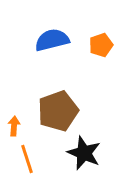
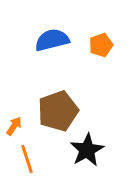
orange arrow: rotated 30 degrees clockwise
black star: moved 3 px right, 3 px up; rotated 20 degrees clockwise
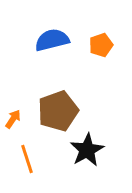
orange arrow: moved 1 px left, 7 px up
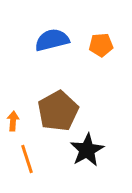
orange pentagon: rotated 15 degrees clockwise
brown pentagon: rotated 9 degrees counterclockwise
orange arrow: moved 2 px down; rotated 30 degrees counterclockwise
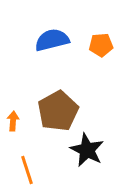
black star: rotated 16 degrees counterclockwise
orange line: moved 11 px down
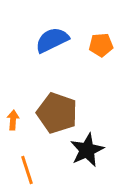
blue semicircle: rotated 12 degrees counterclockwise
brown pentagon: moved 1 px left, 2 px down; rotated 24 degrees counterclockwise
orange arrow: moved 1 px up
black star: rotated 20 degrees clockwise
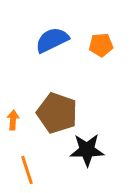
black star: rotated 24 degrees clockwise
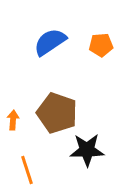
blue semicircle: moved 2 px left, 2 px down; rotated 8 degrees counterclockwise
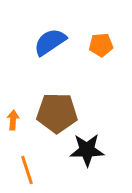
brown pentagon: rotated 18 degrees counterclockwise
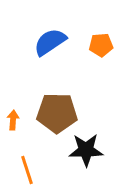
black star: moved 1 px left
